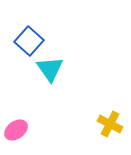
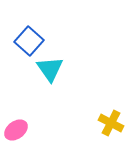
yellow cross: moved 1 px right, 1 px up
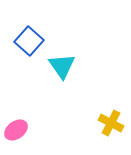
cyan triangle: moved 12 px right, 3 px up
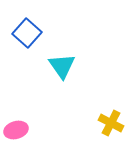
blue square: moved 2 px left, 8 px up
pink ellipse: rotated 20 degrees clockwise
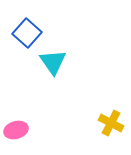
cyan triangle: moved 9 px left, 4 px up
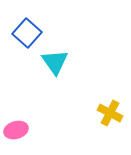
cyan triangle: moved 2 px right
yellow cross: moved 1 px left, 10 px up
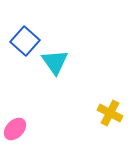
blue square: moved 2 px left, 8 px down
pink ellipse: moved 1 px left, 1 px up; rotated 30 degrees counterclockwise
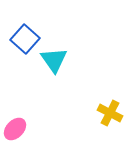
blue square: moved 2 px up
cyan triangle: moved 1 px left, 2 px up
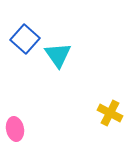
cyan triangle: moved 4 px right, 5 px up
pink ellipse: rotated 55 degrees counterclockwise
